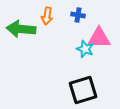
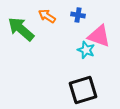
orange arrow: rotated 114 degrees clockwise
green arrow: rotated 36 degrees clockwise
pink triangle: moved 2 px up; rotated 20 degrees clockwise
cyan star: moved 1 px right, 1 px down
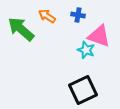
black square: rotated 8 degrees counterclockwise
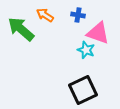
orange arrow: moved 2 px left, 1 px up
pink triangle: moved 1 px left, 3 px up
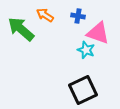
blue cross: moved 1 px down
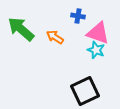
orange arrow: moved 10 px right, 22 px down
cyan star: moved 10 px right
black square: moved 2 px right, 1 px down
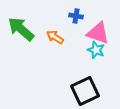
blue cross: moved 2 px left
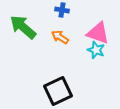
blue cross: moved 14 px left, 6 px up
green arrow: moved 2 px right, 2 px up
orange arrow: moved 5 px right
black square: moved 27 px left
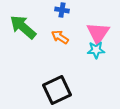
pink triangle: rotated 45 degrees clockwise
cyan star: rotated 24 degrees counterclockwise
black square: moved 1 px left, 1 px up
